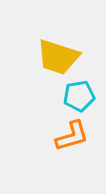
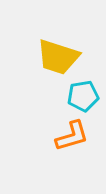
cyan pentagon: moved 4 px right
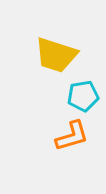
yellow trapezoid: moved 2 px left, 2 px up
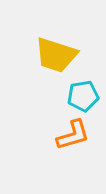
orange L-shape: moved 1 px right, 1 px up
